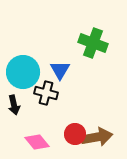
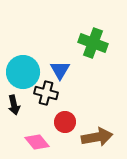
red circle: moved 10 px left, 12 px up
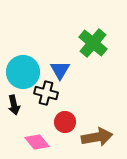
green cross: rotated 20 degrees clockwise
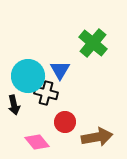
cyan circle: moved 5 px right, 4 px down
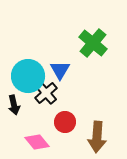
black cross: rotated 35 degrees clockwise
brown arrow: rotated 104 degrees clockwise
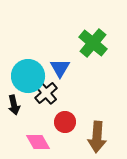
blue triangle: moved 2 px up
pink diamond: moved 1 px right; rotated 10 degrees clockwise
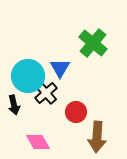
red circle: moved 11 px right, 10 px up
